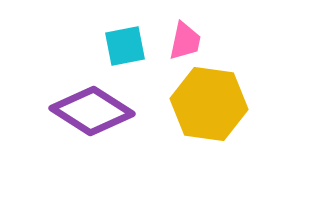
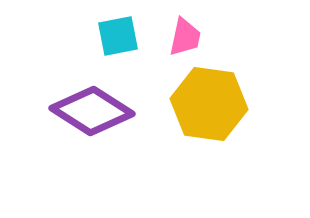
pink trapezoid: moved 4 px up
cyan square: moved 7 px left, 10 px up
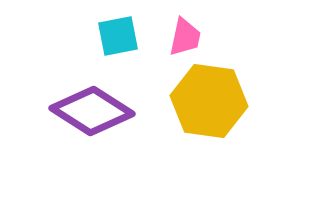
yellow hexagon: moved 3 px up
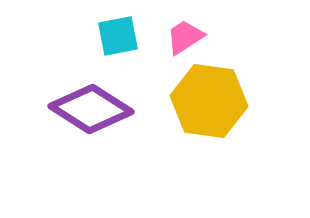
pink trapezoid: rotated 135 degrees counterclockwise
purple diamond: moved 1 px left, 2 px up
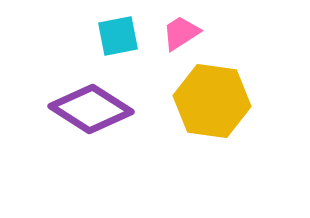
pink trapezoid: moved 4 px left, 4 px up
yellow hexagon: moved 3 px right
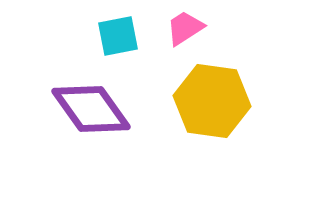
pink trapezoid: moved 4 px right, 5 px up
purple diamond: rotated 22 degrees clockwise
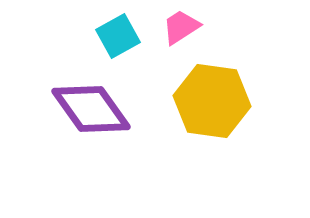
pink trapezoid: moved 4 px left, 1 px up
cyan square: rotated 18 degrees counterclockwise
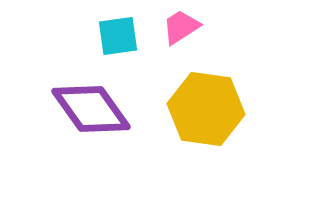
cyan square: rotated 21 degrees clockwise
yellow hexagon: moved 6 px left, 8 px down
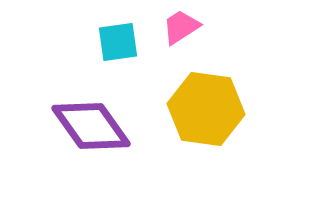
cyan square: moved 6 px down
purple diamond: moved 17 px down
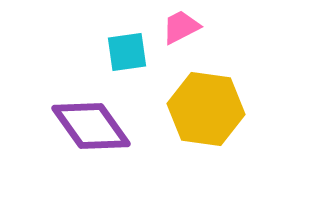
pink trapezoid: rotated 6 degrees clockwise
cyan square: moved 9 px right, 10 px down
